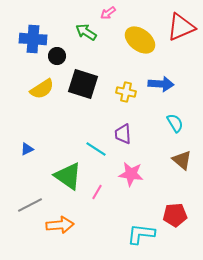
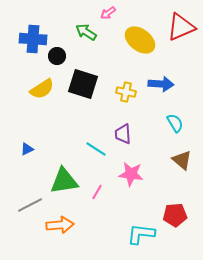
green triangle: moved 4 px left, 5 px down; rotated 44 degrees counterclockwise
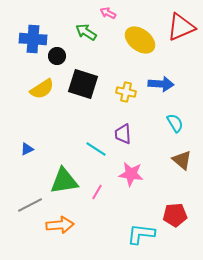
pink arrow: rotated 63 degrees clockwise
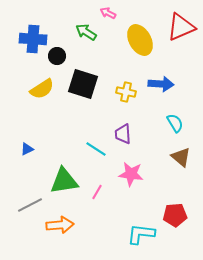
yellow ellipse: rotated 24 degrees clockwise
brown triangle: moved 1 px left, 3 px up
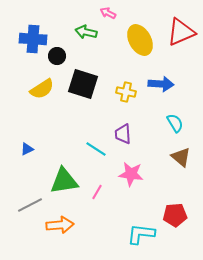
red triangle: moved 5 px down
green arrow: rotated 20 degrees counterclockwise
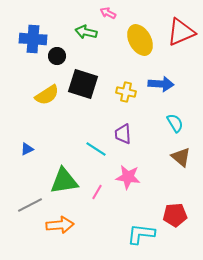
yellow semicircle: moved 5 px right, 6 px down
pink star: moved 3 px left, 3 px down
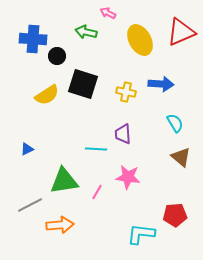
cyan line: rotated 30 degrees counterclockwise
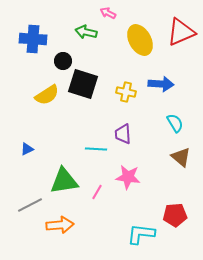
black circle: moved 6 px right, 5 px down
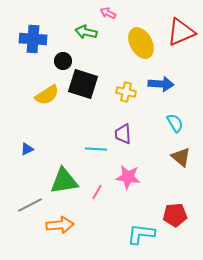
yellow ellipse: moved 1 px right, 3 px down
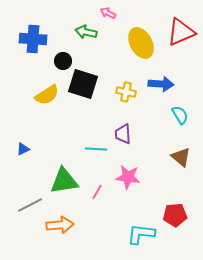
cyan semicircle: moved 5 px right, 8 px up
blue triangle: moved 4 px left
